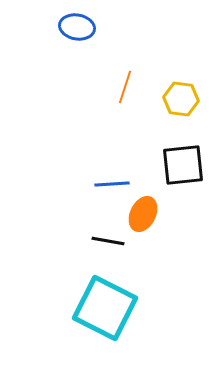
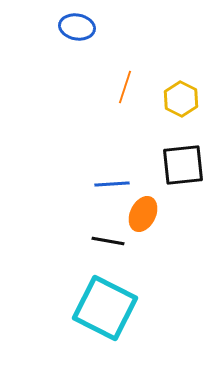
yellow hexagon: rotated 20 degrees clockwise
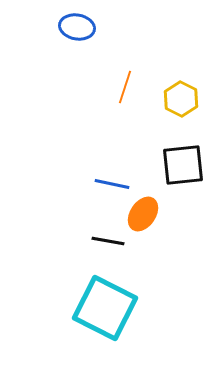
blue line: rotated 16 degrees clockwise
orange ellipse: rotated 8 degrees clockwise
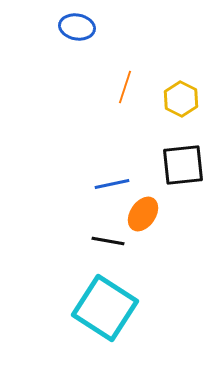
blue line: rotated 24 degrees counterclockwise
cyan square: rotated 6 degrees clockwise
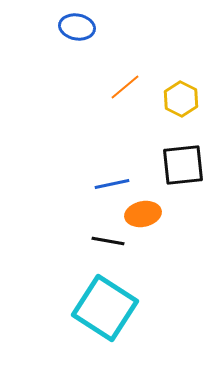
orange line: rotated 32 degrees clockwise
orange ellipse: rotated 44 degrees clockwise
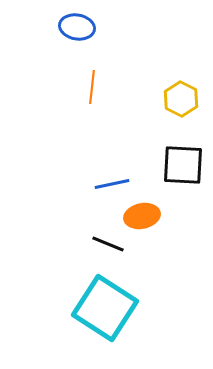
orange line: moved 33 px left; rotated 44 degrees counterclockwise
black square: rotated 9 degrees clockwise
orange ellipse: moved 1 px left, 2 px down
black line: moved 3 px down; rotated 12 degrees clockwise
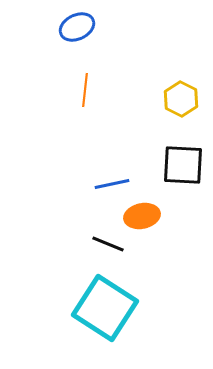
blue ellipse: rotated 36 degrees counterclockwise
orange line: moved 7 px left, 3 px down
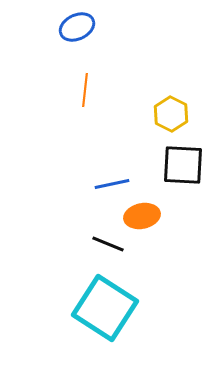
yellow hexagon: moved 10 px left, 15 px down
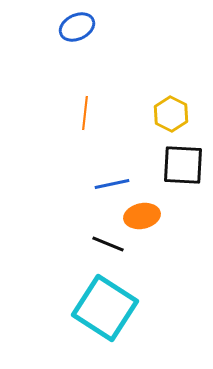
orange line: moved 23 px down
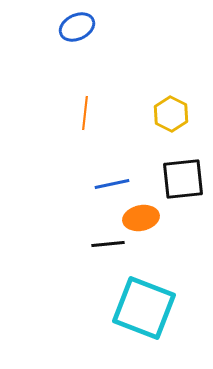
black square: moved 14 px down; rotated 9 degrees counterclockwise
orange ellipse: moved 1 px left, 2 px down
black line: rotated 28 degrees counterclockwise
cyan square: moved 39 px right; rotated 12 degrees counterclockwise
